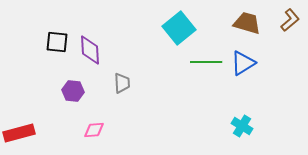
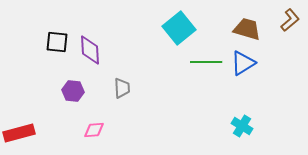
brown trapezoid: moved 6 px down
gray trapezoid: moved 5 px down
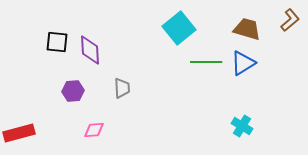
purple hexagon: rotated 10 degrees counterclockwise
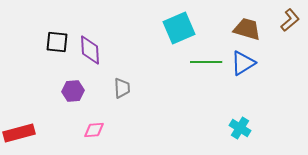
cyan square: rotated 16 degrees clockwise
cyan cross: moved 2 px left, 2 px down
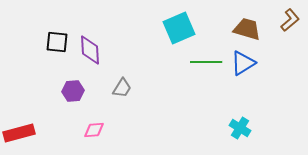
gray trapezoid: rotated 35 degrees clockwise
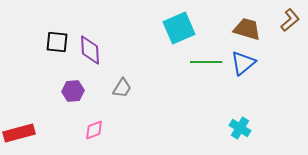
blue triangle: rotated 8 degrees counterclockwise
pink diamond: rotated 15 degrees counterclockwise
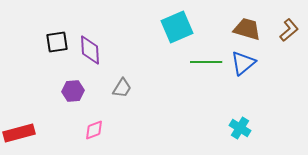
brown L-shape: moved 1 px left, 10 px down
cyan square: moved 2 px left, 1 px up
black square: rotated 15 degrees counterclockwise
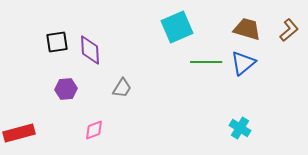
purple hexagon: moved 7 px left, 2 px up
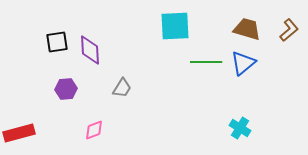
cyan square: moved 2 px left, 1 px up; rotated 20 degrees clockwise
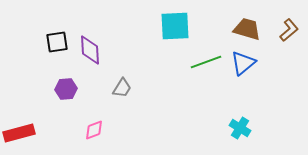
green line: rotated 20 degrees counterclockwise
